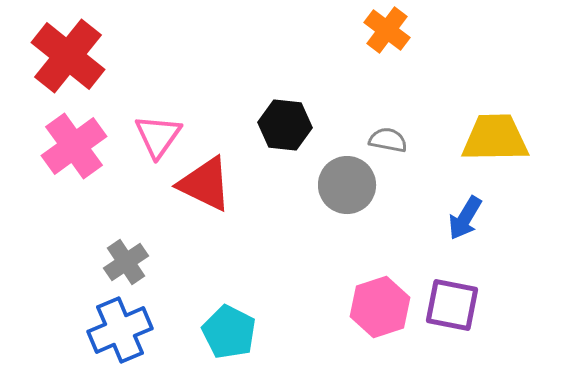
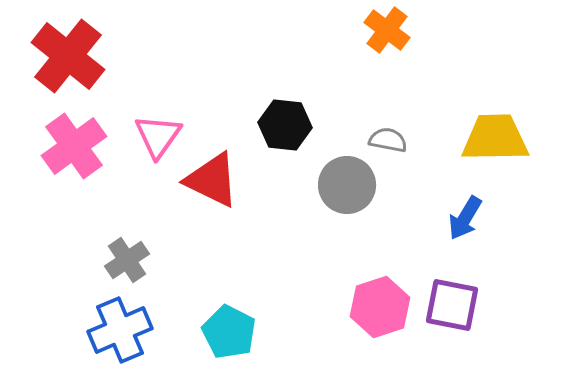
red triangle: moved 7 px right, 4 px up
gray cross: moved 1 px right, 2 px up
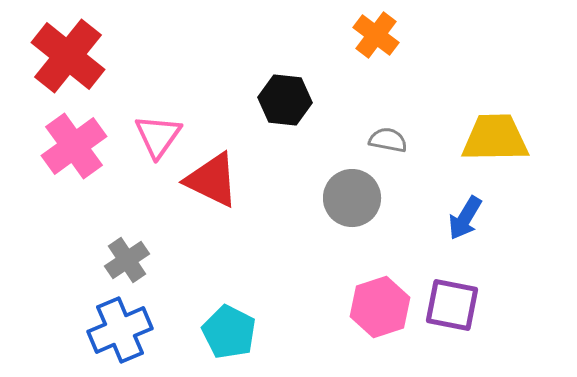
orange cross: moved 11 px left, 5 px down
black hexagon: moved 25 px up
gray circle: moved 5 px right, 13 px down
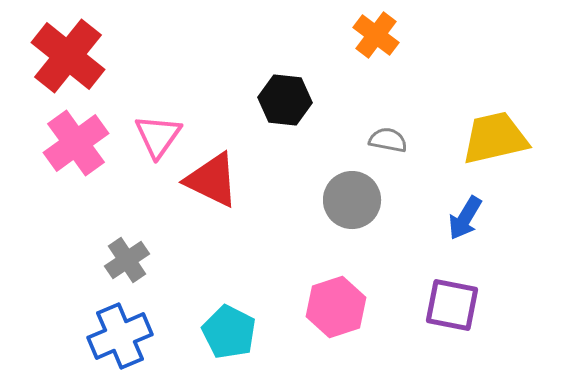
yellow trapezoid: rotated 12 degrees counterclockwise
pink cross: moved 2 px right, 3 px up
gray circle: moved 2 px down
pink hexagon: moved 44 px left
blue cross: moved 6 px down
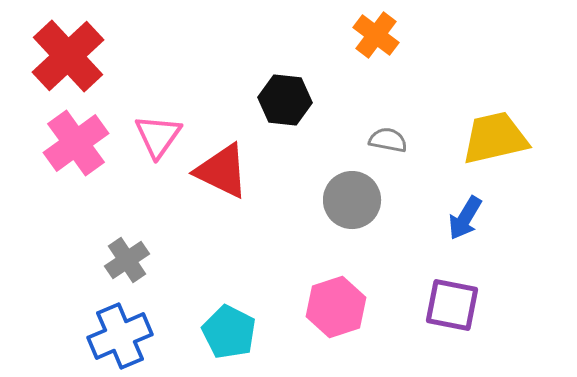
red cross: rotated 8 degrees clockwise
red triangle: moved 10 px right, 9 px up
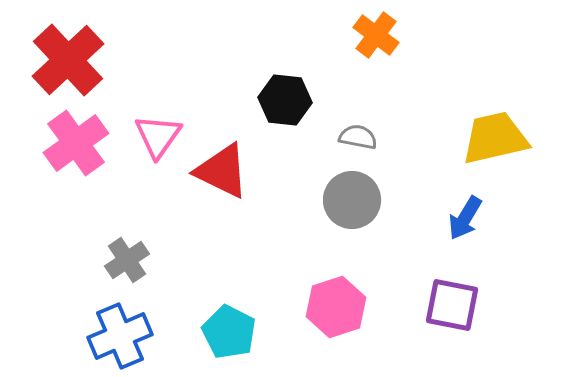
red cross: moved 4 px down
gray semicircle: moved 30 px left, 3 px up
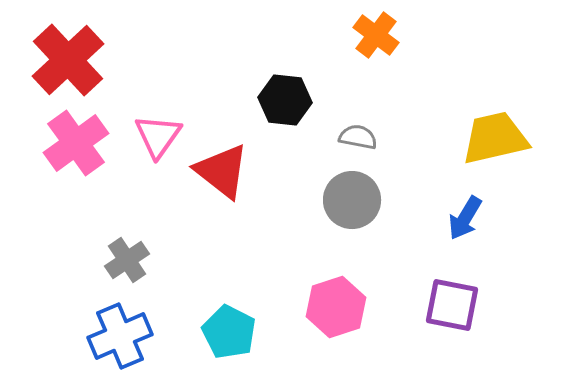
red triangle: rotated 12 degrees clockwise
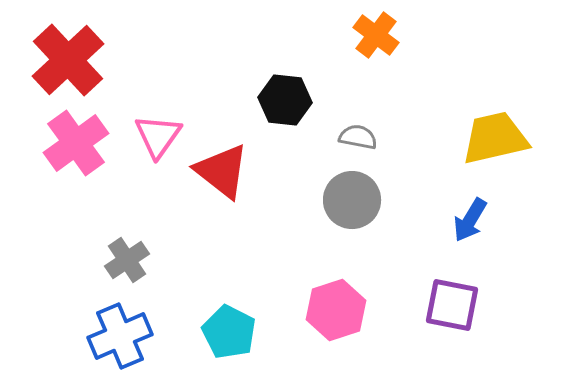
blue arrow: moved 5 px right, 2 px down
pink hexagon: moved 3 px down
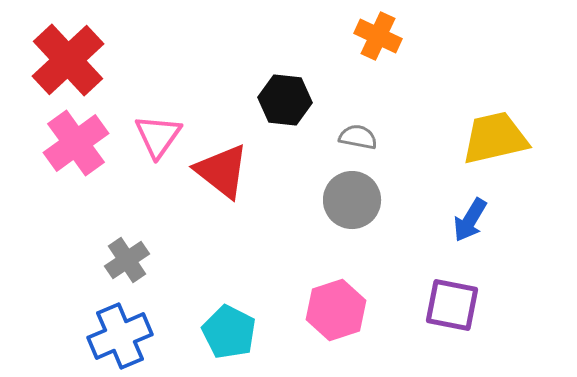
orange cross: moved 2 px right, 1 px down; rotated 12 degrees counterclockwise
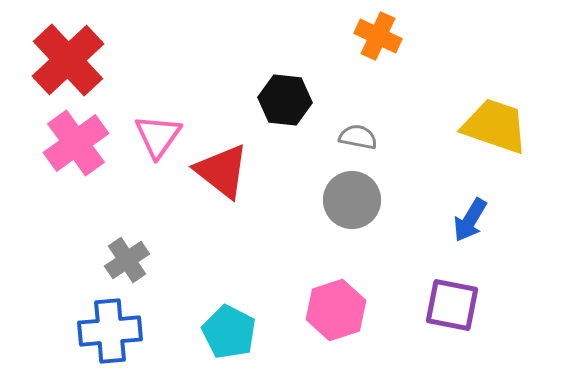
yellow trapezoid: moved 12 px up; rotated 32 degrees clockwise
blue cross: moved 10 px left, 5 px up; rotated 18 degrees clockwise
